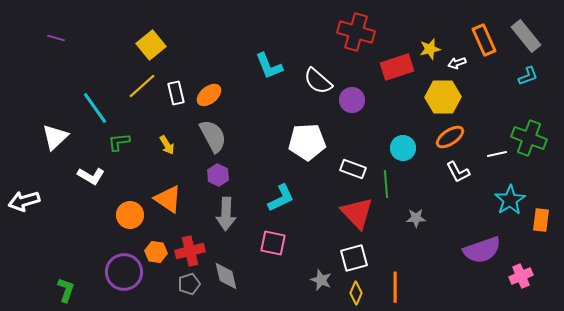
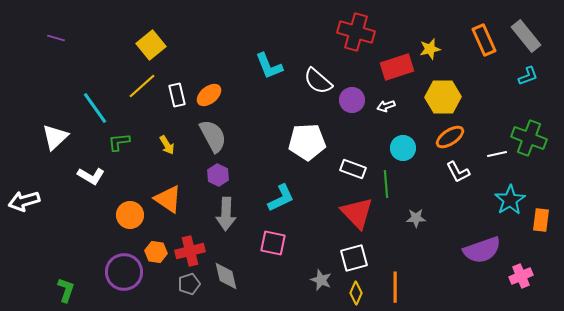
white arrow at (457, 63): moved 71 px left, 43 px down
white rectangle at (176, 93): moved 1 px right, 2 px down
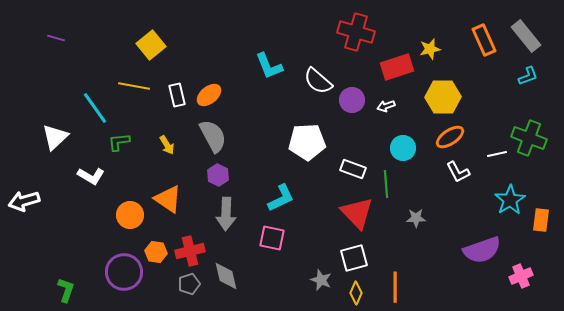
yellow line at (142, 86): moved 8 px left; rotated 52 degrees clockwise
pink square at (273, 243): moved 1 px left, 5 px up
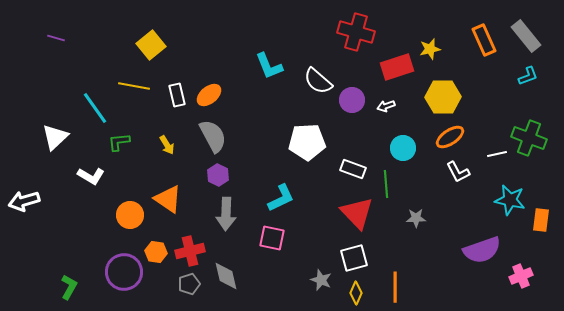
cyan star at (510, 200): rotated 28 degrees counterclockwise
green L-shape at (66, 290): moved 3 px right, 3 px up; rotated 10 degrees clockwise
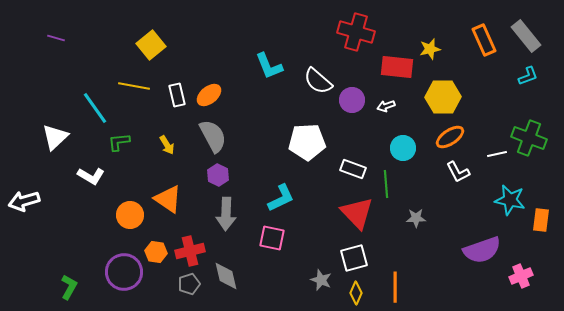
red rectangle at (397, 67): rotated 24 degrees clockwise
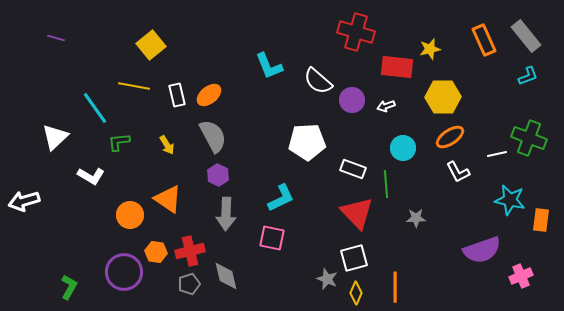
gray star at (321, 280): moved 6 px right, 1 px up
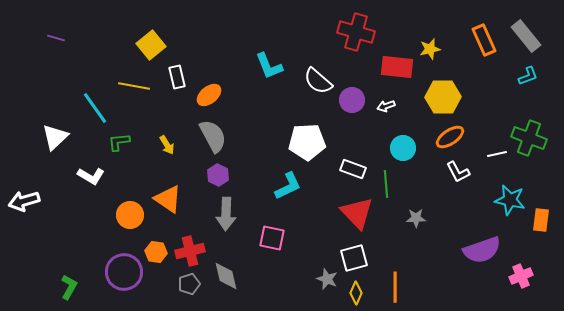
white rectangle at (177, 95): moved 18 px up
cyan L-shape at (281, 198): moved 7 px right, 12 px up
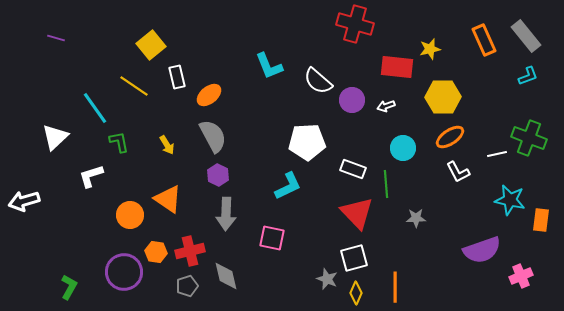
red cross at (356, 32): moved 1 px left, 8 px up
yellow line at (134, 86): rotated 24 degrees clockwise
green L-shape at (119, 142): rotated 85 degrees clockwise
white L-shape at (91, 176): rotated 132 degrees clockwise
gray pentagon at (189, 284): moved 2 px left, 2 px down
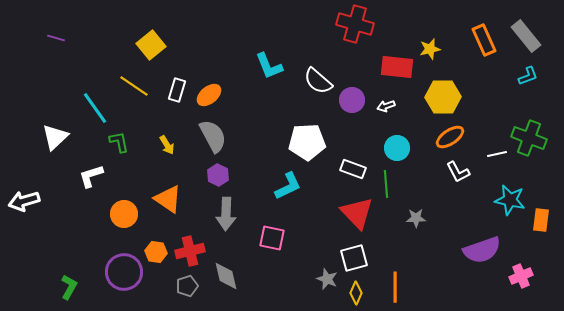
white rectangle at (177, 77): moved 13 px down; rotated 30 degrees clockwise
cyan circle at (403, 148): moved 6 px left
orange circle at (130, 215): moved 6 px left, 1 px up
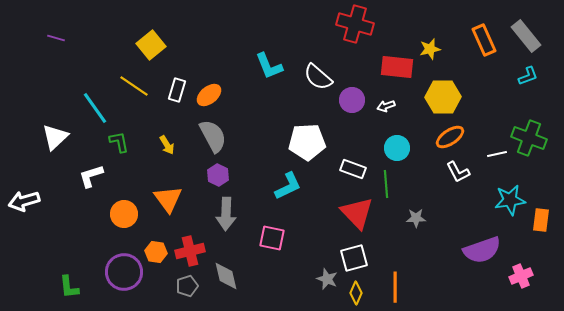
white semicircle at (318, 81): moved 4 px up
orange triangle at (168, 199): rotated 20 degrees clockwise
cyan star at (510, 200): rotated 20 degrees counterclockwise
green L-shape at (69, 287): rotated 145 degrees clockwise
